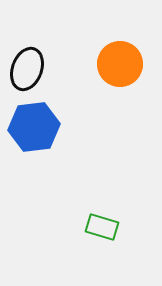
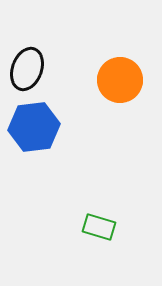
orange circle: moved 16 px down
green rectangle: moved 3 px left
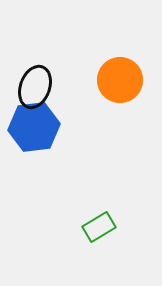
black ellipse: moved 8 px right, 18 px down
green rectangle: rotated 48 degrees counterclockwise
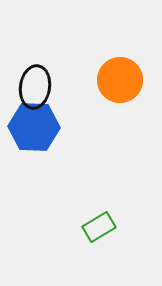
black ellipse: rotated 12 degrees counterclockwise
blue hexagon: rotated 9 degrees clockwise
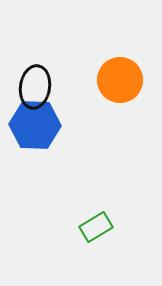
blue hexagon: moved 1 px right, 2 px up
green rectangle: moved 3 px left
